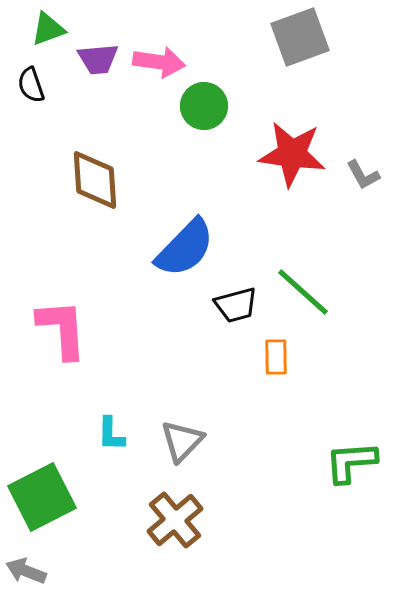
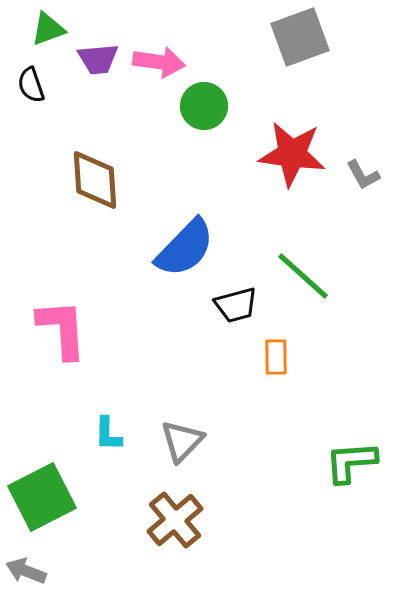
green line: moved 16 px up
cyan L-shape: moved 3 px left
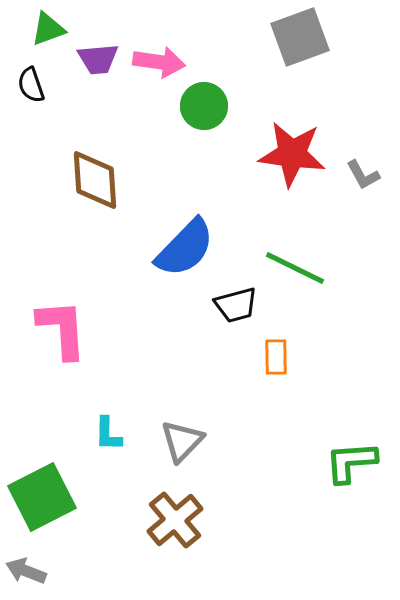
green line: moved 8 px left, 8 px up; rotated 16 degrees counterclockwise
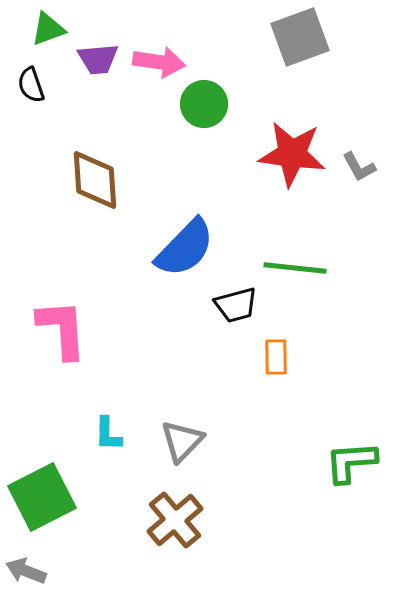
green circle: moved 2 px up
gray L-shape: moved 4 px left, 8 px up
green line: rotated 20 degrees counterclockwise
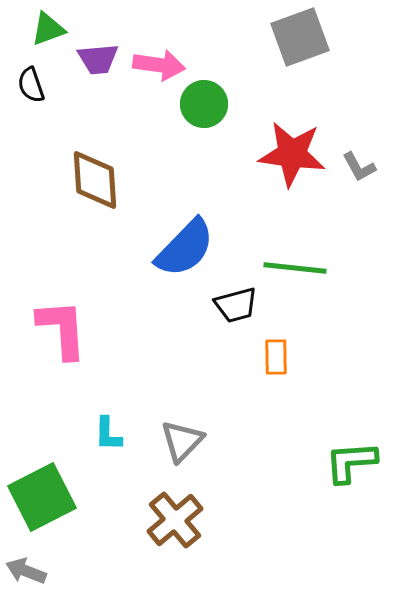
pink arrow: moved 3 px down
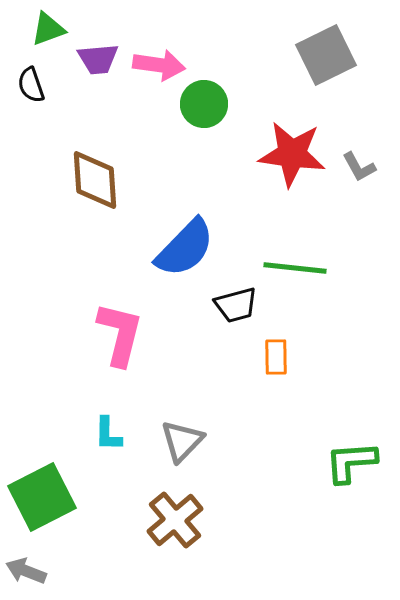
gray square: moved 26 px right, 18 px down; rotated 6 degrees counterclockwise
pink L-shape: moved 58 px right, 5 px down; rotated 18 degrees clockwise
